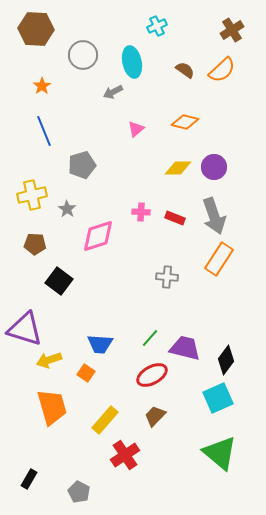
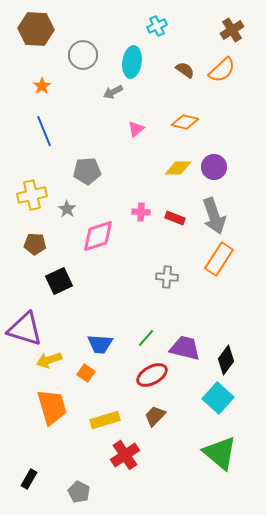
cyan ellipse at (132, 62): rotated 20 degrees clockwise
gray pentagon at (82, 165): moved 5 px right, 6 px down; rotated 12 degrees clockwise
black square at (59, 281): rotated 28 degrees clockwise
green line at (150, 338): moved 4 px left
cyan square at (218, 398): rotated 24 degrees counterclockwise
yellow rectangle at (105, 420): rotated 32 degrees clockwise
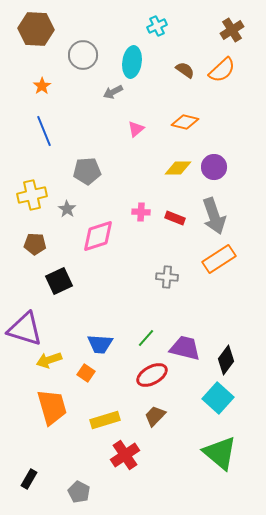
orange rectangle at (219, 259): rotated 24 degrees clockwise
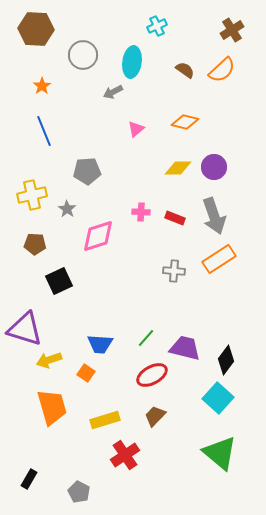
gray cross at (167, 277): moved 7 px right, 6 px up
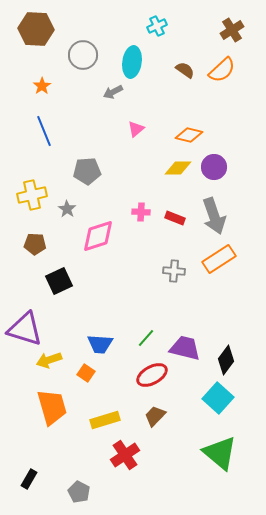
orange diamond at (185, 122): moved 4 px right, 13 px down
